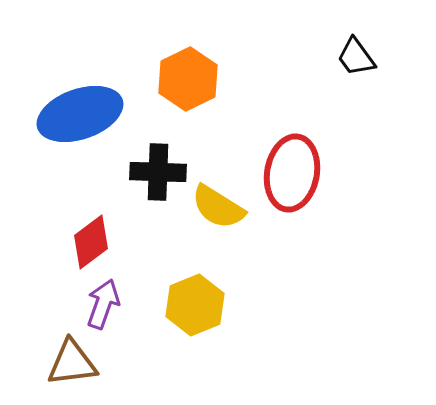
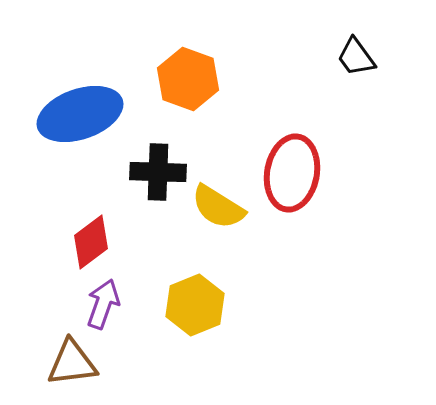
orange hexagon: rotated 14 degrees counterclockwise
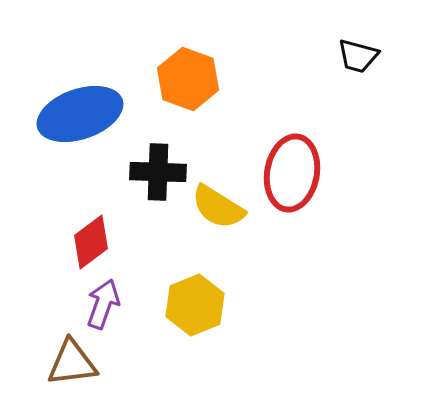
black trapezoid: moved 2 px right, 1 px up; rotated 39 degrees counterclockwise
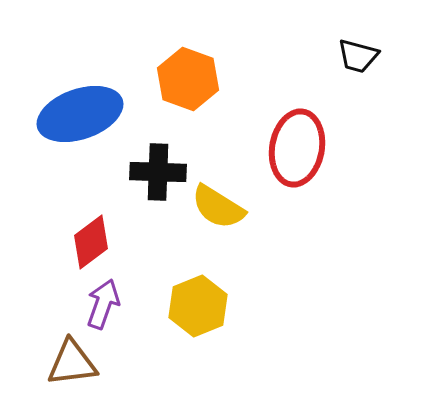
red ellipse: moved 5 px right, 25 px up
yellow hexagon: moved 3 px right, 1 px down
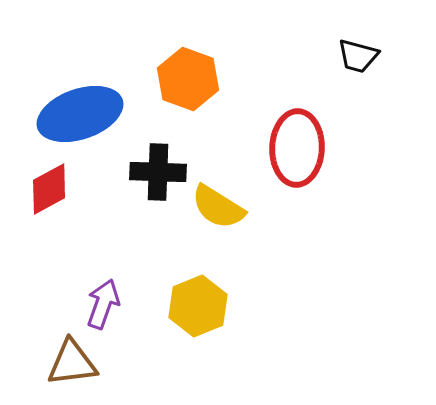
red ellipse: rotated 8 degrees counterclockwise
red diamond: moved 42 px left, 53 px up; rotated 8 degrees clockwise
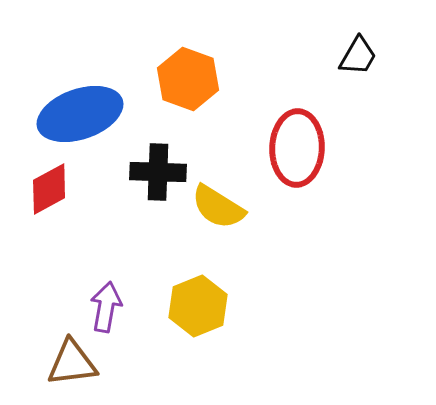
black trapezoid: rotated 75 degrees counterclockwise
purple arrow: moved 3 px right, 3 px down; rotated 9 degrees counterclockwise
